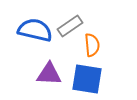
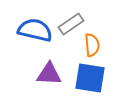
gray rectangle: moved 1 px right, 2 px up
blue square: moved 3 px right, 1 px up
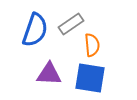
blue semicircle: rotated 96 degrees clockwise
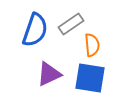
purple triangle: rotated 28 degrees counterclockwise
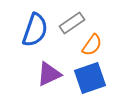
gray rectangle: moved 1 px right, 1 px up
orange semicircle: rotated 40 degrees clockwise
blue square: rotated 28 degrees counterclockwise
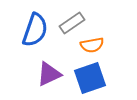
orange semicircle: rotated 45 degrees clockwise
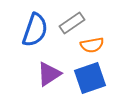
purple triangle: rotated 8 degrees counterclockwise
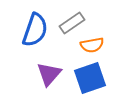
purple triangle: rotated 16 degrees counterclockwise
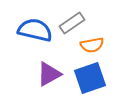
blue semicircle: rotated 96 degrees counterclockwise
purple triangle: rotated 20 degrees clockwise
